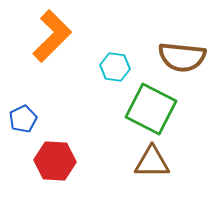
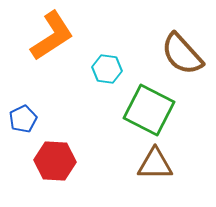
orange L-shape: rotated 12 degrees clockwise
brown semicircle: moved 3 px up; rotated 42 degrees clockwise
cyan hexagon: moved 8 px left, 2 px down
green square: moved 2 px left, 1 px down
brown triangle: moved 3 px right, 2 px down
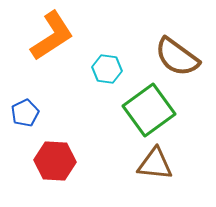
brown semicircle: moved 5 px left, 3 px down; rotated 12 degrees counterclockwise
green square: rotated 27 degrees clockwise
blue pentagon: moved 2 px right, 6 px up
brown triangle: rotated 6 degrees clockwise
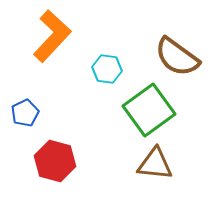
orange L-shape: rotated 14 degrees counterclockwise
red hexagon: rotated 12 degrees clockwise
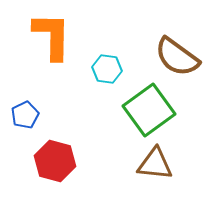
orange L-shape: rotated 42 degrees counterclockwise
blue pentagon: moved 2 px down
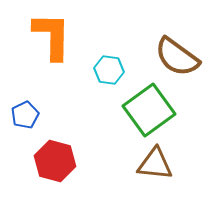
cyan hexagon: moved 2 px right, 1 px down
